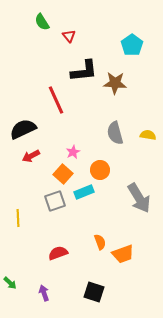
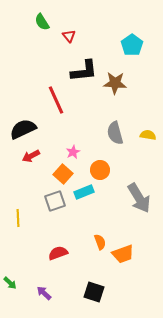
purple arrow: rotated 28 degrees counterclockwise
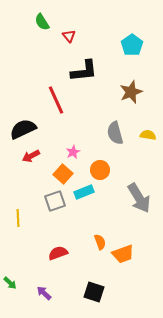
brown star: moved 16 px right, 9 px down; rotated 25 degrees counterclockwise
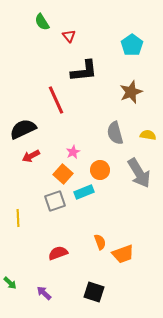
gray arrow: moved 25 px up
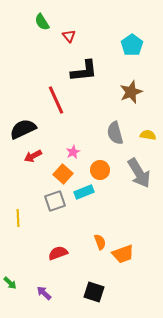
red arrow: moved 2 px right
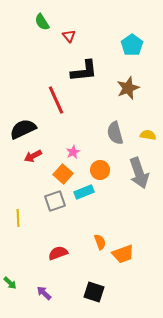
brown star: moved 3 px left, 4 px up
gray arrow: rotated 12 degrees clockwise
